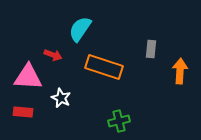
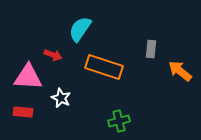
orange arrow: rotated 55 degrees counterclockwise
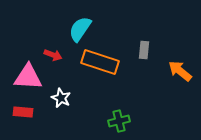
gray rectangle: moved 7 px left, 1 px down
orange rectangle: moved 4 px left, 5 px up
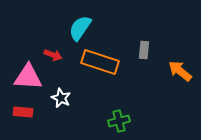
cyan semicircle: moved 1 px up
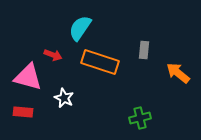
orange arrow: moved 2 px left, 2 px down
pink triangle: rotated 12 degrees clockwise
white star: moved 3 px right
green cross: moved 21 px right, 3 px up
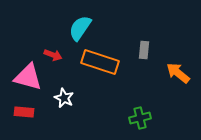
red rectangle: moved 1 px right
